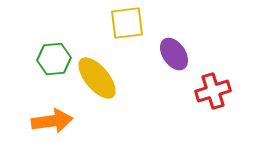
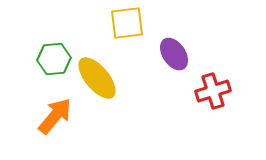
orange arrow: moved 3 px right, 5 px up; rotated 42 degrees counterclockwise
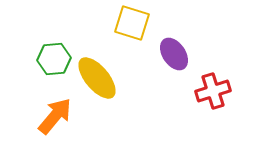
yellow square: moved 5 px right; rotated 24 degrees clockwise
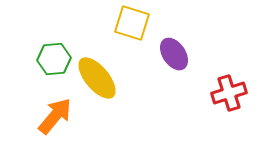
red cross: moved 16 px right, 2 px down
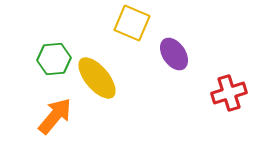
yellow square: rotated 6 degrees clockwise
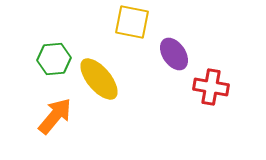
yellow square: moved 1 px up; rotated 12 degrees counterclockwise
yellow ellipse: moved 2 px right, 1 px down
red cross: moved 18 px left, 6 px up; rotated 28 degrees clockwise
